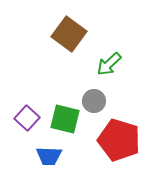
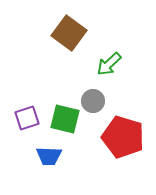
brown square: moved 1 px up
gray circle: moved 1 px left
purple square: rotated 30 degrees clockwise
red pentagon: moved 4 px right, 3 px up
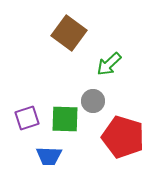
green square: rotated 12 degrees counterclockwise
